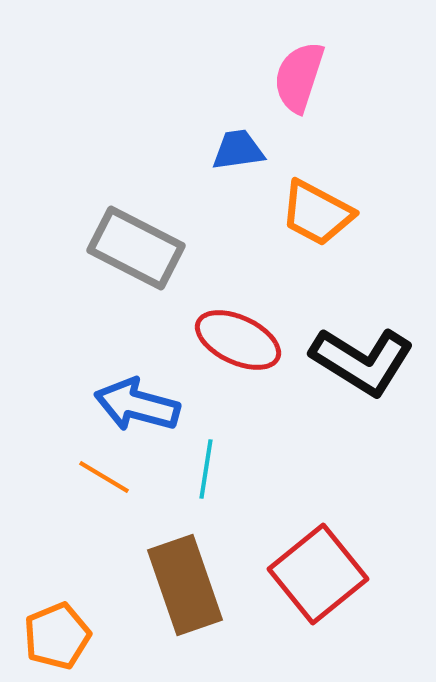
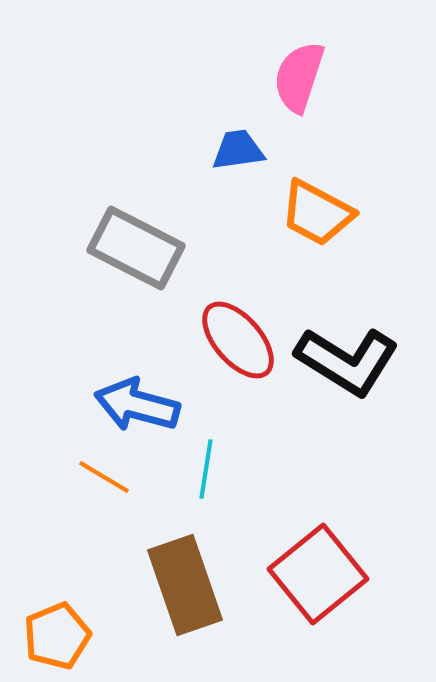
red ellipse: rotated 24 degrees clockwise
black L-shape: moved 15 px left
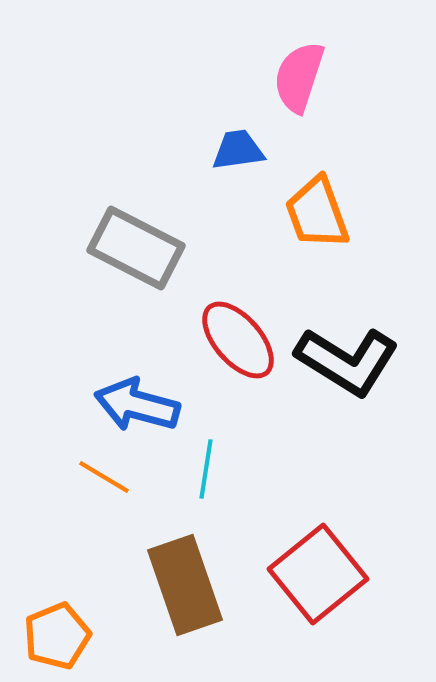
orange trapezoid: rotated 42 degrees clockwise
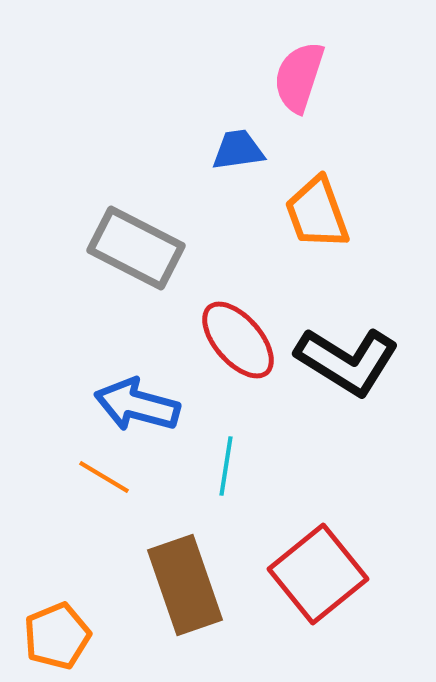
cyan line: moved 20 px right, 3 px up
